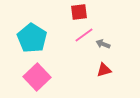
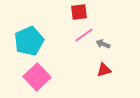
cyan pentagon: moved 3 px left, 3 px down; rotated 16 degrees clockwise
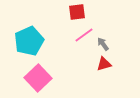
red square: moved 2 px left
gray arrow: rotated 32 degrees clockwise
red triangle: moved 6 px up
pink square: moved 1 px right, 1 px down
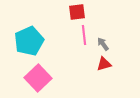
pink line: rotated 60 degrees counterclockwise
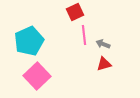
red square: moved 2 px left; rotated 18 degrees counterclockwise
gray arrow: rotated 32 degrees counterclockwise
pink square: moved 1 px left, 2 px up
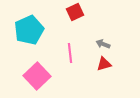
pink line: moved 14 px left, 18 px down
cyan pentagon: moved 11 px up
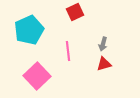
gray arrow: rotated 96 degrees counterclockwise
pink line: moved 2 px left, 2 px up
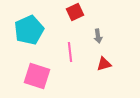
gray arrow: moved 5 px left, 8 px up; rotated 24 degrees counterclockwise
pink line: moved 2 px right, 1 px down
pink square: rotated 28 degrees counterclockwise
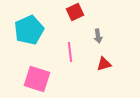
pink square: moved 3 px down
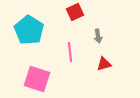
cyan pentagon: rotated 16 degrees counterclockwise
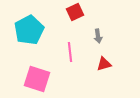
cyan pentagon: rotated 12 degrees clockwise
